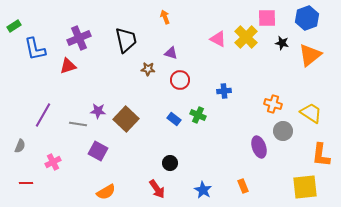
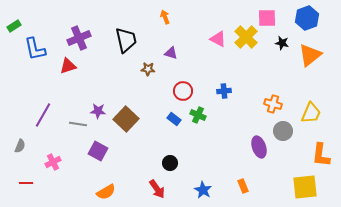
red circle: moved 3 px right, 11 px down
yellow trapezoid: rotated 80 degrees clockwise
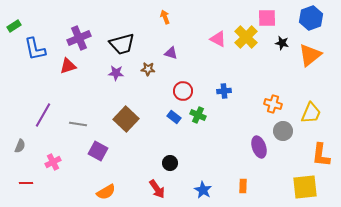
blue hexagon: moved 4 px right
black trapezoid: moved 4 px left, 4 px down; rotated 88 degrees clockwise
purple star: moved 18 px right, 38 px up
blue rectangle: moved 2 px up
orange rectangle: rotated 24 degrees clockwise
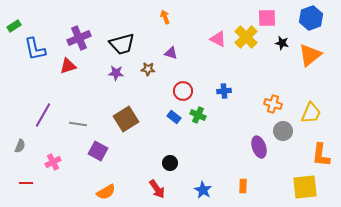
brown square: rotated 15 degrees clockwise
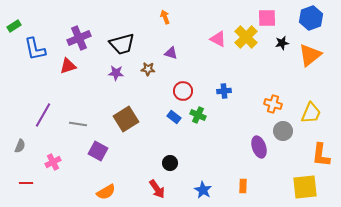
black star: rotated 24 degrees counterclockwise
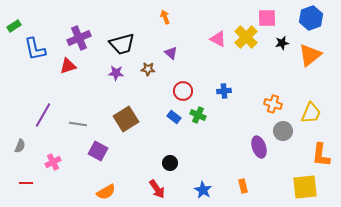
purple triangle: rotated 24 degrees clockwise
orange rectangle: rotated 16 degrees counterclockwise
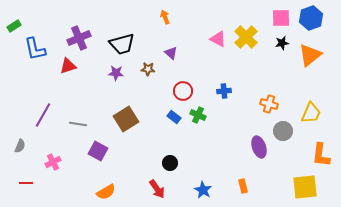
pink square: moved 14 px right
orange cross: moved 4 px left
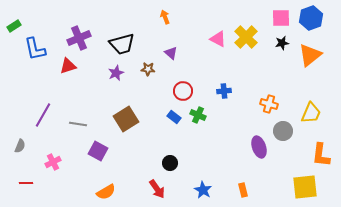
purple star: rotated 28 degrees counterclockwise
orange rectangle: moved 4 px down
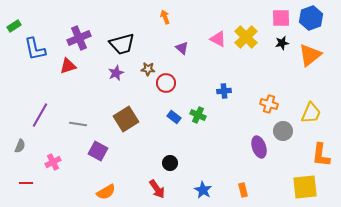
purple triangle: moved 11 px right, 5 px up
red circle: moved 17 px left, 8 px up
purple line: moved 3 px left
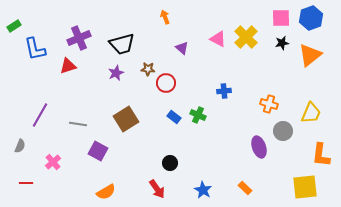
pink cross: rotated 14 degrees counterclockwise
orange rectangle: moved 2 px right, 2 px up; rotated 32 degrees counterclockwise
